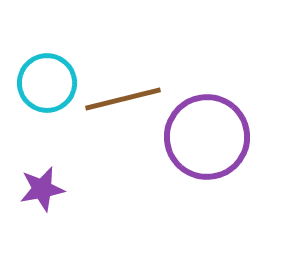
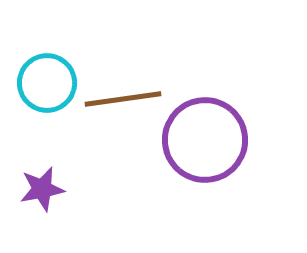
brown line: rotated 6 degrees clockwise
purple circle: moved 2 px left, 3 px down
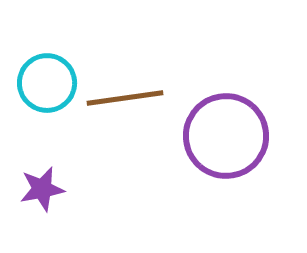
brown line: moved 2 px right, 1 px up
purple circle: moved 21 px right, 4 px up
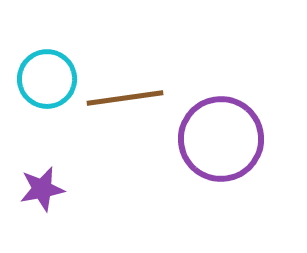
cyan circle: moved 4 px up
purple circle: moved 5 px left, 3 px down
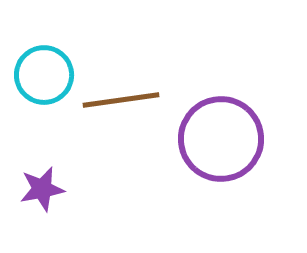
cyan circle: moved 3 px left, 4 px up
brown line: moved 4 px left, 2 px down
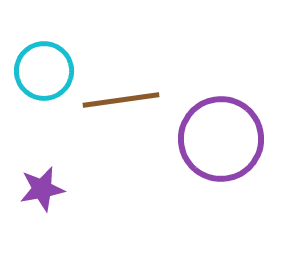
cyan circle: moved 4 px up
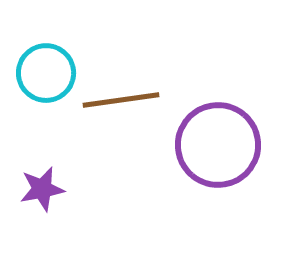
cyan circle: moved 2 px right, 2 px down
purple circle: moved 3 px left, 6 px down
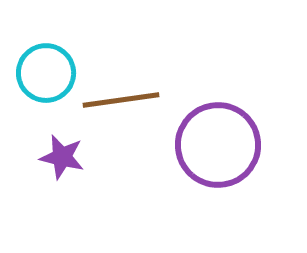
purple star: moved 20 px right, 32 px up; rotated 24 degrees clockwise
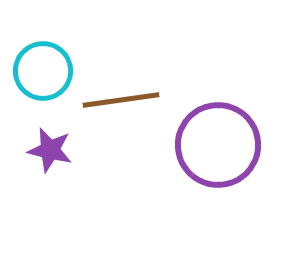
cyan circle: moved 3 px left, 2 px up
purple star: moved 12 px left, 7 px up
